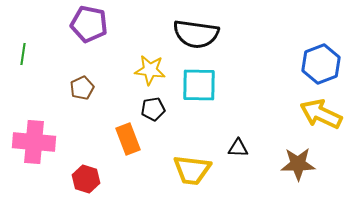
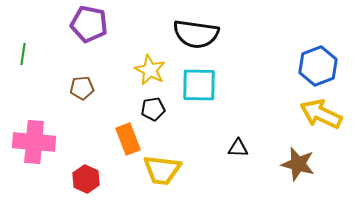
blue hexagon: moved 3 px left, 2 px down
yellow star: rotated 20 degrees clockwise
brown pentagon: rotated 20 degrees clockwise
brown star: rotated 16 degrees clockwise
yellow trapezoid: moved 30 px left
red hexagon: rotated 8 degrees clockwise
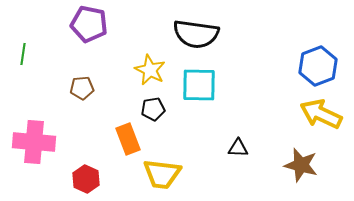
brown star: moved 3 px right, 1 px down
yellow trapezoid: moved 4 px down
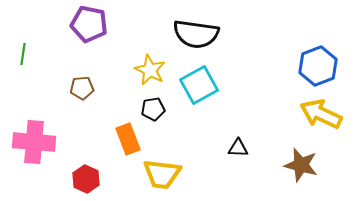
cyan square: rotated 30 degrees counterclockwise
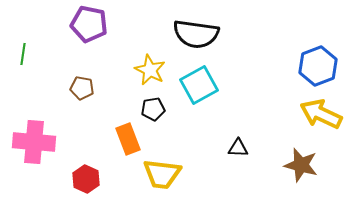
brown pentagon: rotated 15 degrees clockwise
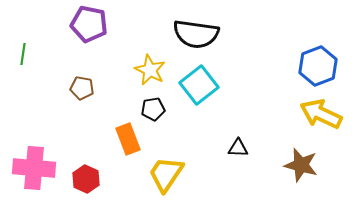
cyan square: rotated 9 degrees counterclockwise
pink cross: moved 26 px down
yellow trapezoid: moved 4 px right; rotated 117 degrees clockwise
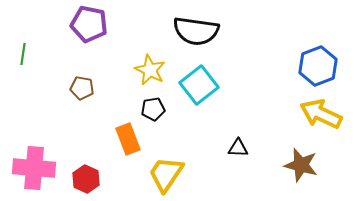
black semicircle: moved 3 px up
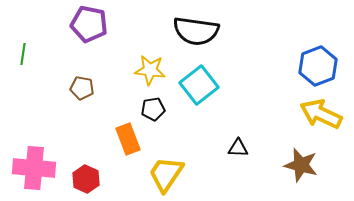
yellow star: rotated 20 degrees counterclockwise
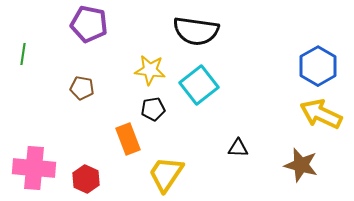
blue hexagon: rotated 9 degrees counterclockwise
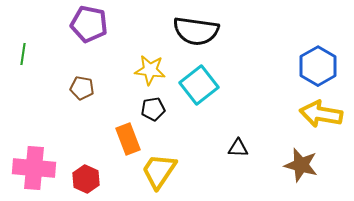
yellow arrow: rotated 15 degrees counterclockwise
yellow trapezoid: moved 7 px left, 3 px up
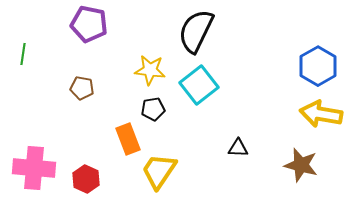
black semicircle: rotated 108 degrees clockwise
